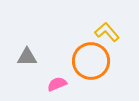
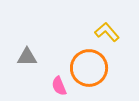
orange circle: moved 2 px left, 7 px down
pink semicircle: moved 2 px right, 2 px down; rotated 90 degrees counterclockwise
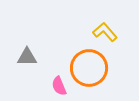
yellow L-shape: moved 2 px left
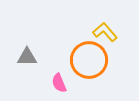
orange circle: moved 8 px up
pink semicircle: moved 3 px up
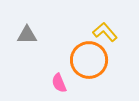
gray triangle: moved 22 px up
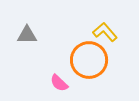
pink semicircle: rotated 24 degrees counterclockwise
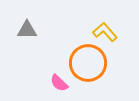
gray triangle: moved 5 px up
orange circle: moved 1 px left, 3 px down
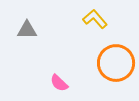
yellow L-shape: moved 10 px left, 13 px up
orange circle: moved 28 px right
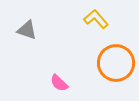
yellow L-shape: moved 1 px right
gray triangle: rotated 20 degrees clockwise
